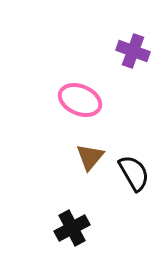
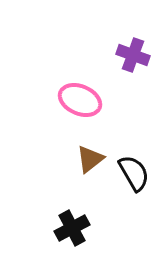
purple cross: moved 4 px down
brown triangle: moved 2 px down; rotated 12 degrees clockwise
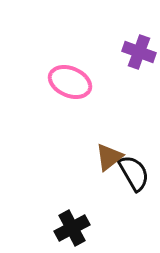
purple cross: moved 6 px right, 3 px up
pink ellipse: moved 10 px left, 18 px up
brown triangle: moved 19 px right, 2 px up
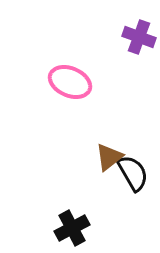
purple cross: moved 15 px up
black semicircle: moved 1 px left
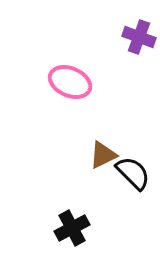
brown triangle: moved 6 px left, 2 px up; rotated 12 degrees clockwise
black semicircle: rotated 15 degrees counterclockwise
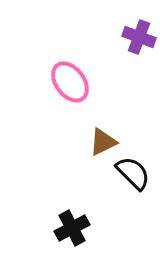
pink ellipse: rotated 30 degrees clockwise
brown triangle: moved 13 px up
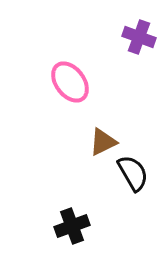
black semicircle: rotated 15 degrees clockwise
black cross: moved 2 px up; rotated 8 degrees clockwise
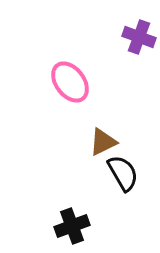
black semicircle: moved 10 px left
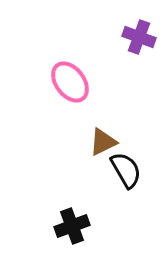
black semicircle: moved 3 px right, 3 px up
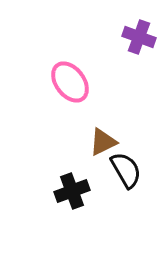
black cross: moved 35 px up
